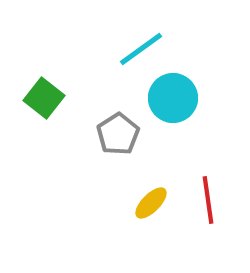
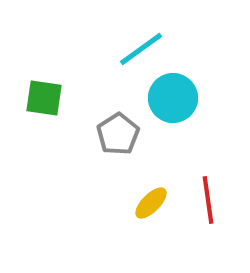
green square: rotated 30 degrees counterclockwise
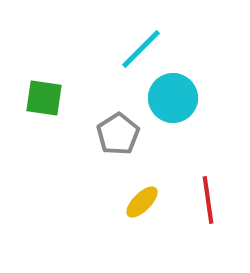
cyan line: rotated 9 degrees counterclockwise
yellow ellipse: moved 9 px left, 1 px up
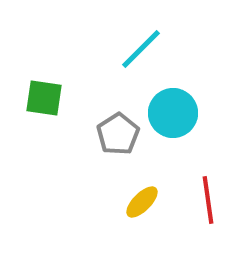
cyan circle: moved 15 px down
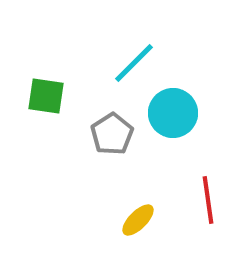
cyan line: moved 7 px left, 14 px down
green square: moved 2 px right, 2 px up
gray pentagon: moved 6 px left
yellow ellipse: moved 4 px left, 18 px down
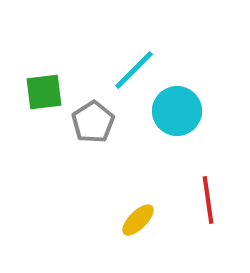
cyan line: moved 7 px down
green square: moved 2 px left, 4 px up; rotated 15 degrees counterclockwise
cyan circle: moved 4 px right, 2 px up
gray pentagon: moved 19 px left, 12 px up
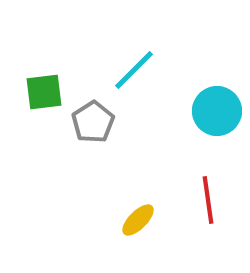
cyan circle: moved 40 px right
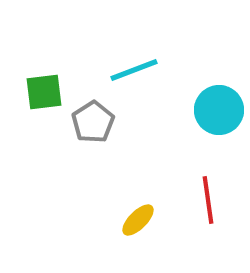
cyan line: rotated 24 degrees clockwise
cyan circle: moved 2 px right, 1 px up
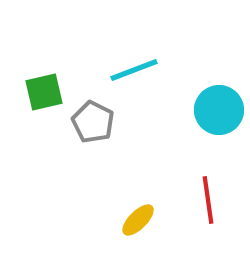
green square: rotated 6 degrees counterclockwise
gray pentagon: rotated 12 degrees counterclockwise
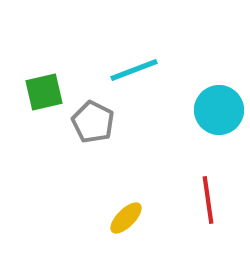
yellow ellipse: moved 12 px left, 2 px up
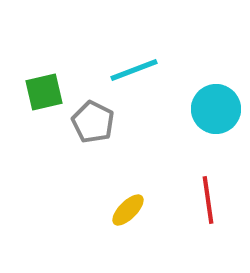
cyan circle: moved 3 px left, 1 px up
yellow ellipse: moved 2 px right, 8 px up
